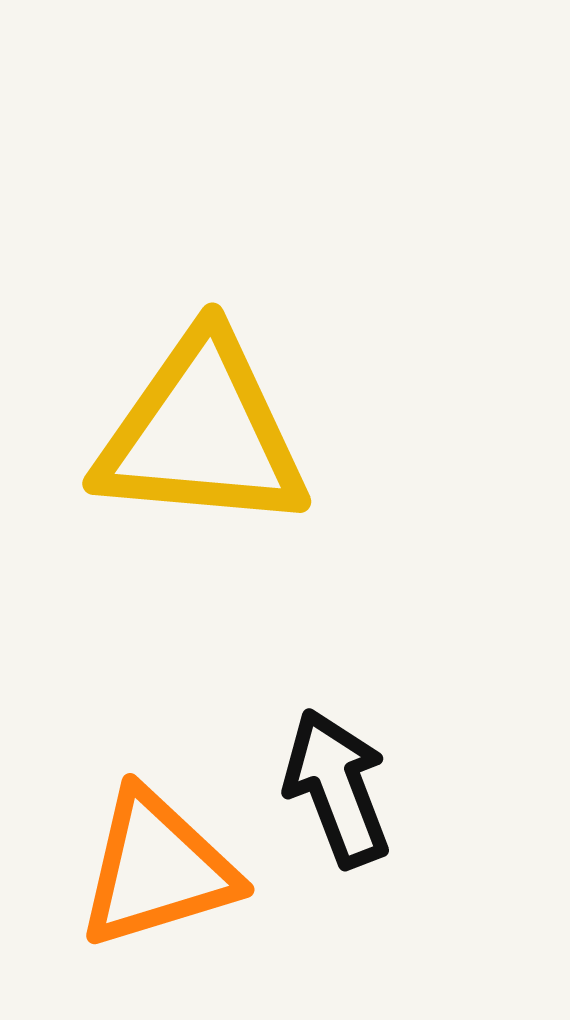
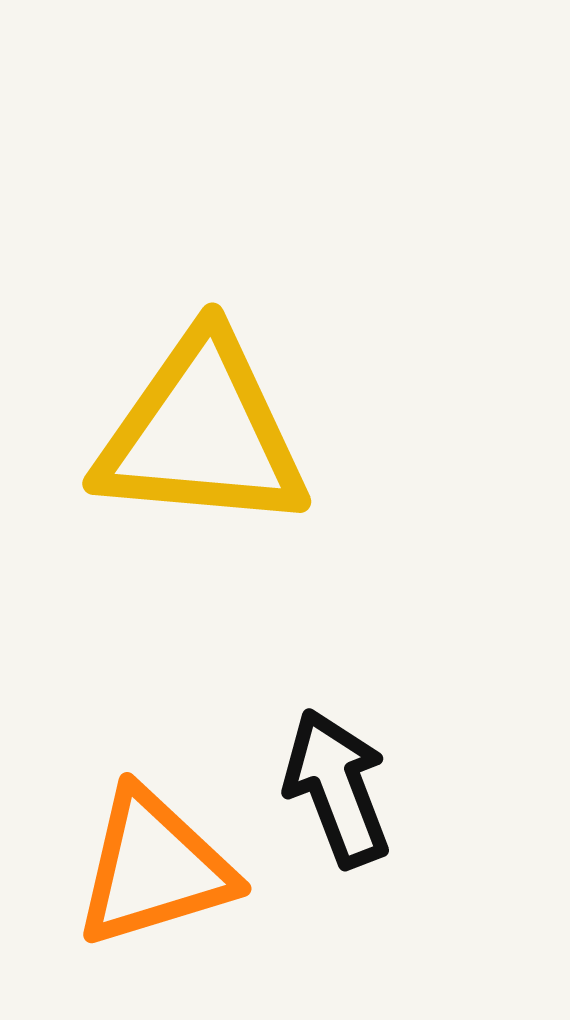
orange triangle: moved 3 px left, 1 px up
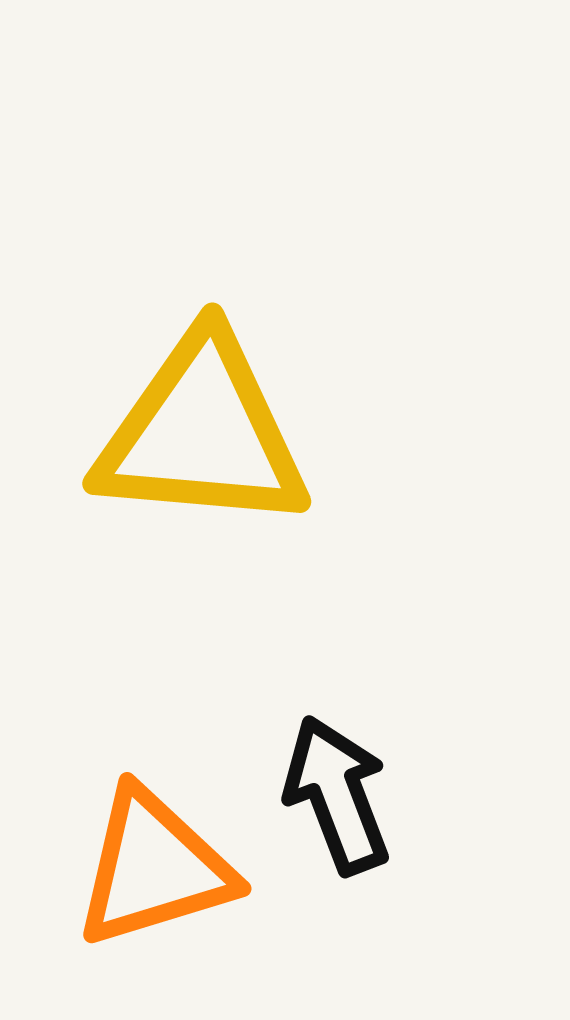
black arrow: moved 7 px down
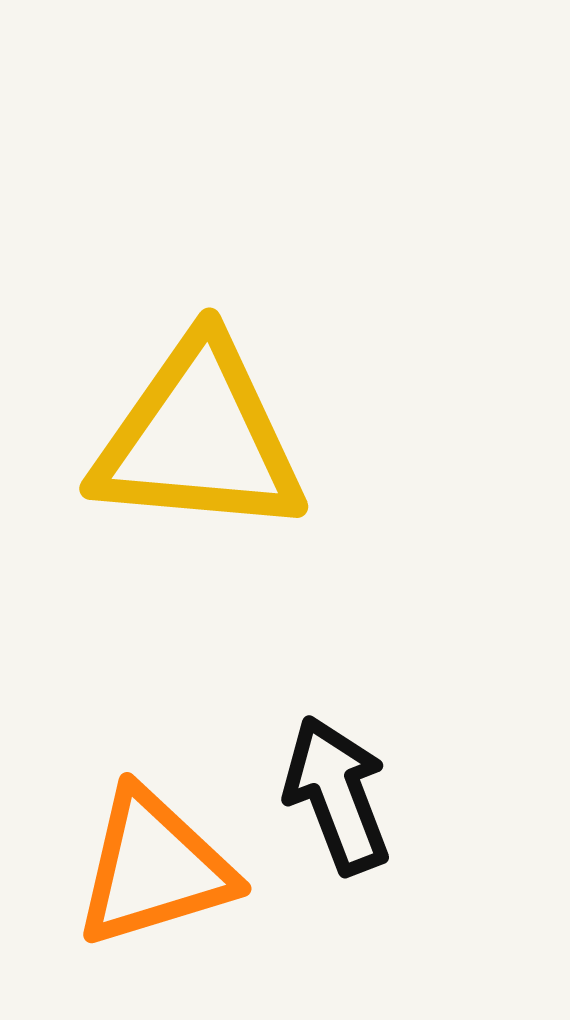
yellow triangle: moved 3 px left, 5 px down
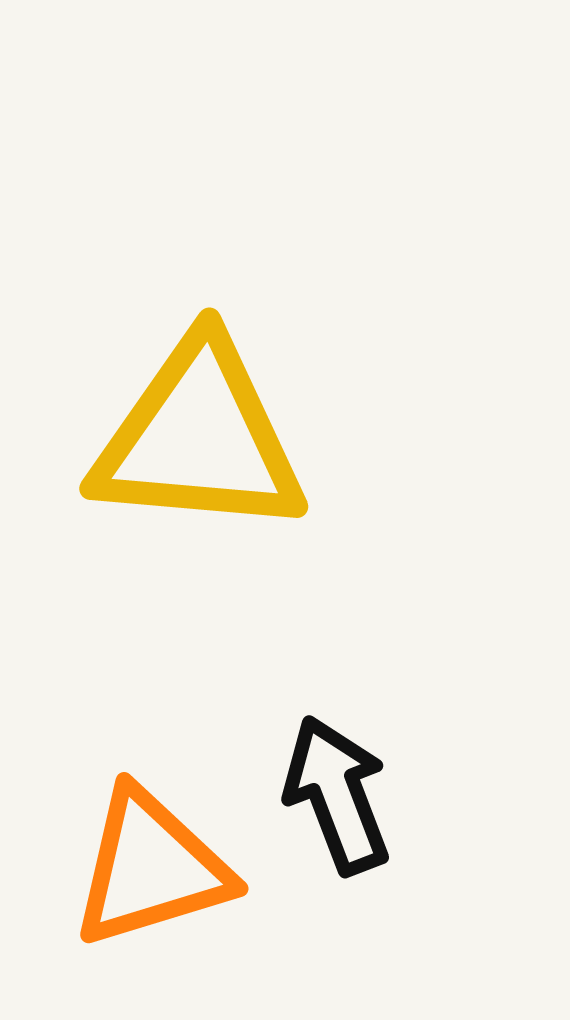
orange triangle: moved 3 px left
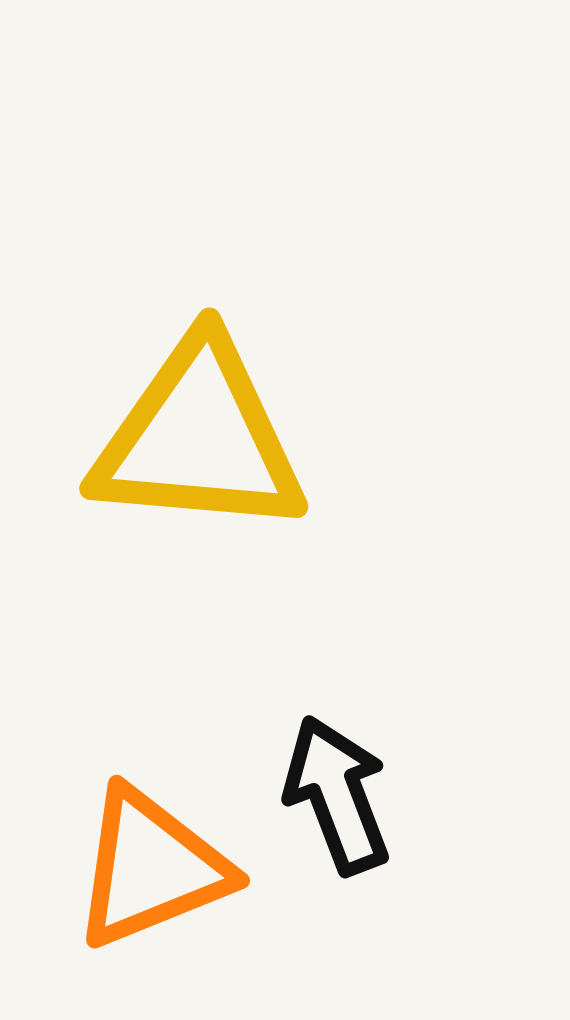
orange triangle: rotated 5 degrees counterclockwise
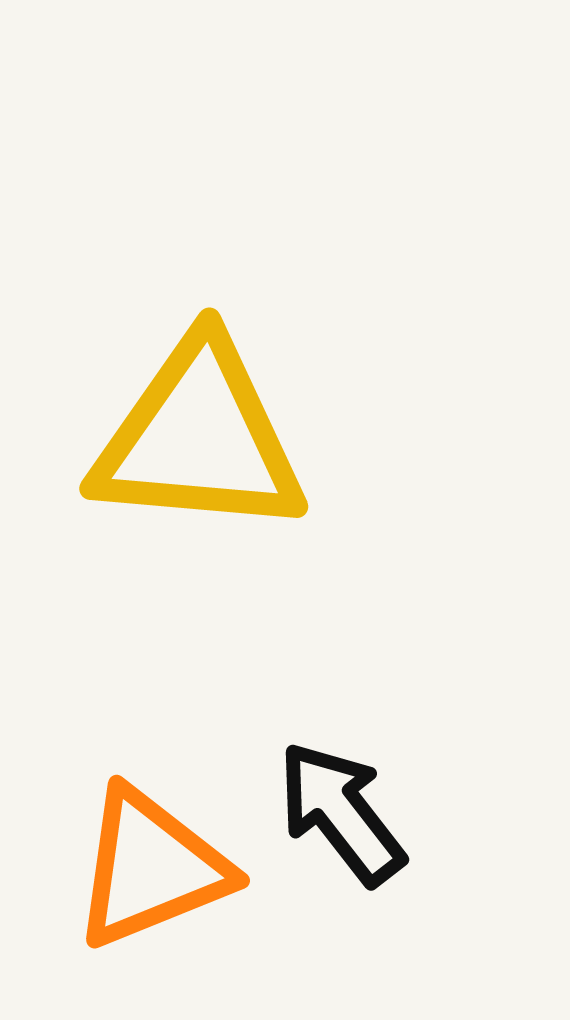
black arrow: moved 4 px right, 18 px down; rotated 17 degrees counterclockwise
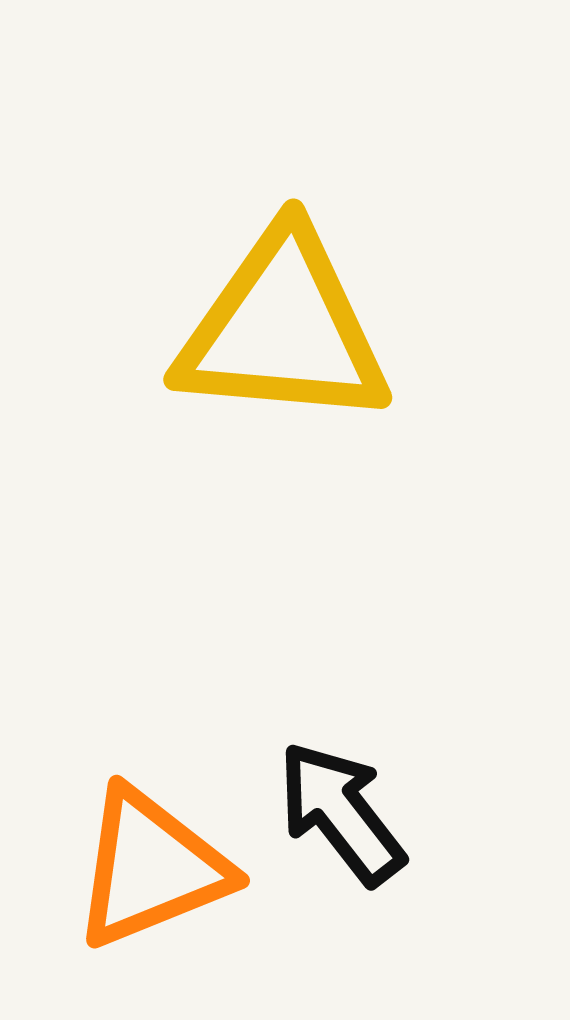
yellow triangle: moved 84 px right, 109 px up
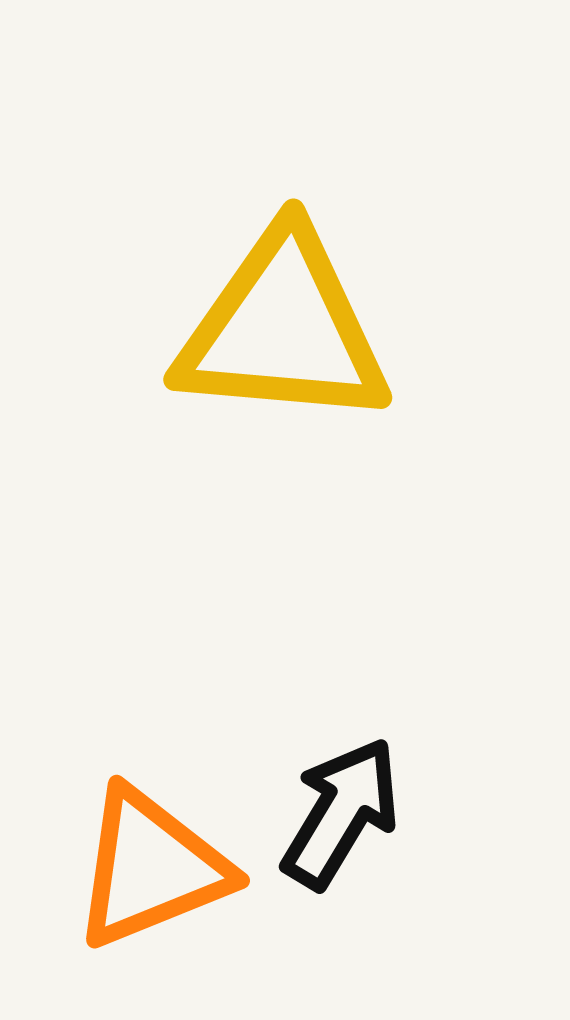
black arrow: rotated 69 degrees clockwise
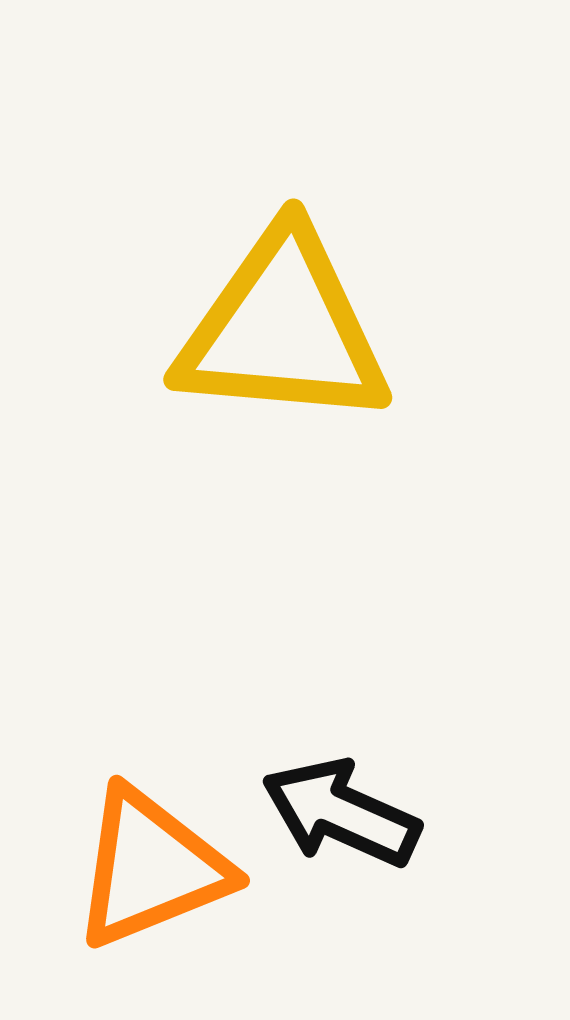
black arrow: rotated 97 degrees counterclockwise
